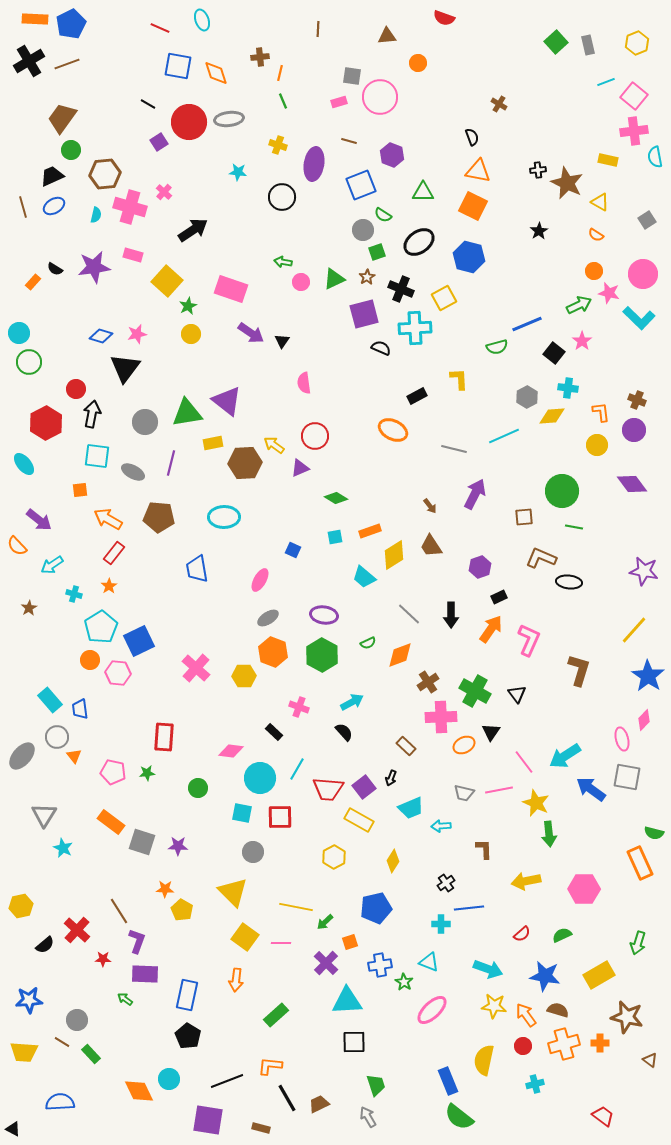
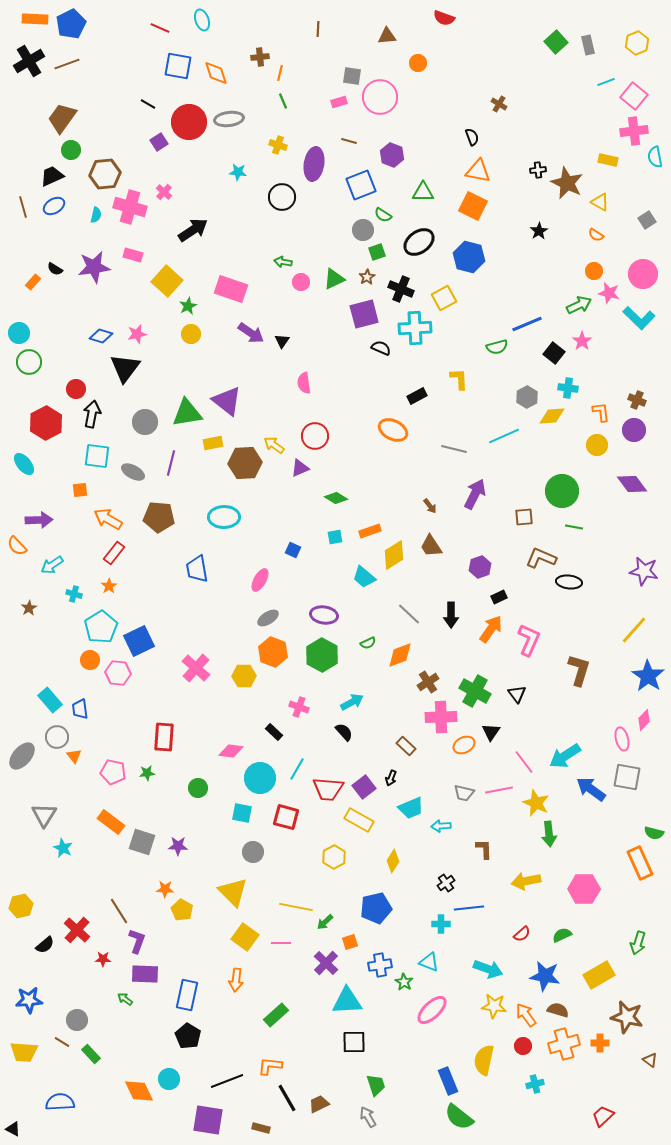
purple arrow at (39, 520): rotated 40 degrees counterclockwise
red square at (280, 817): moved 6 px right; rotated 16 degrees clockwise
red trapezoid at (603, 1116): rotated 80 degrees counterclockwise
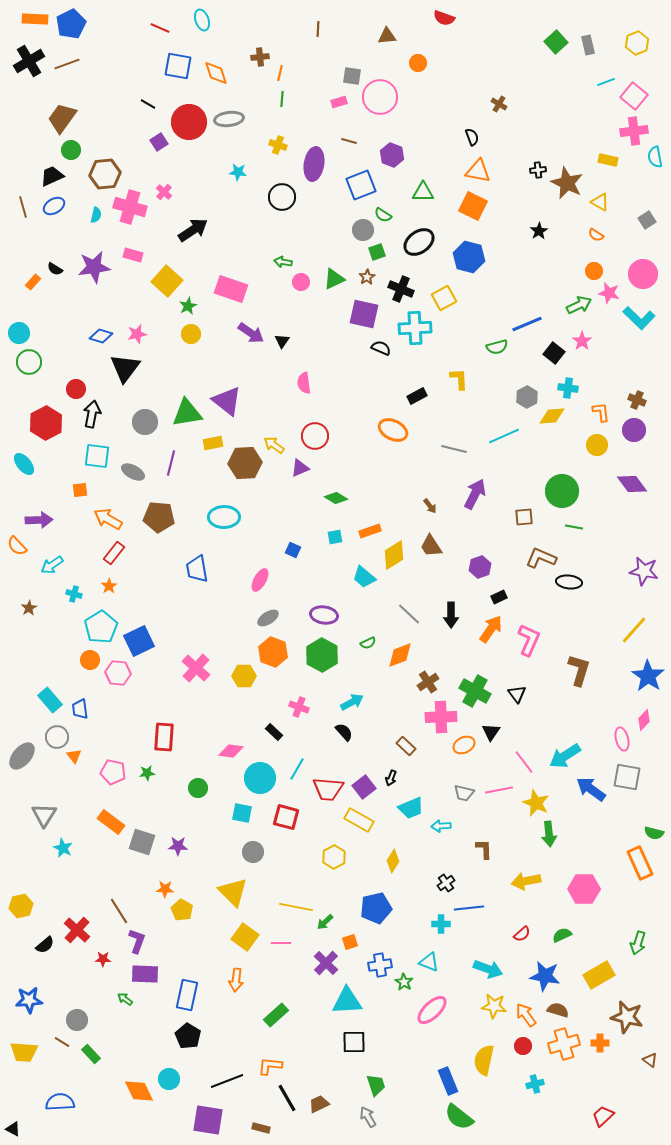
green line at (283, 101): moved 1 px left, 2 px up; rotated 28 degrees clockwise
purple square at (364, 314): rotated 28 degrees clockwise
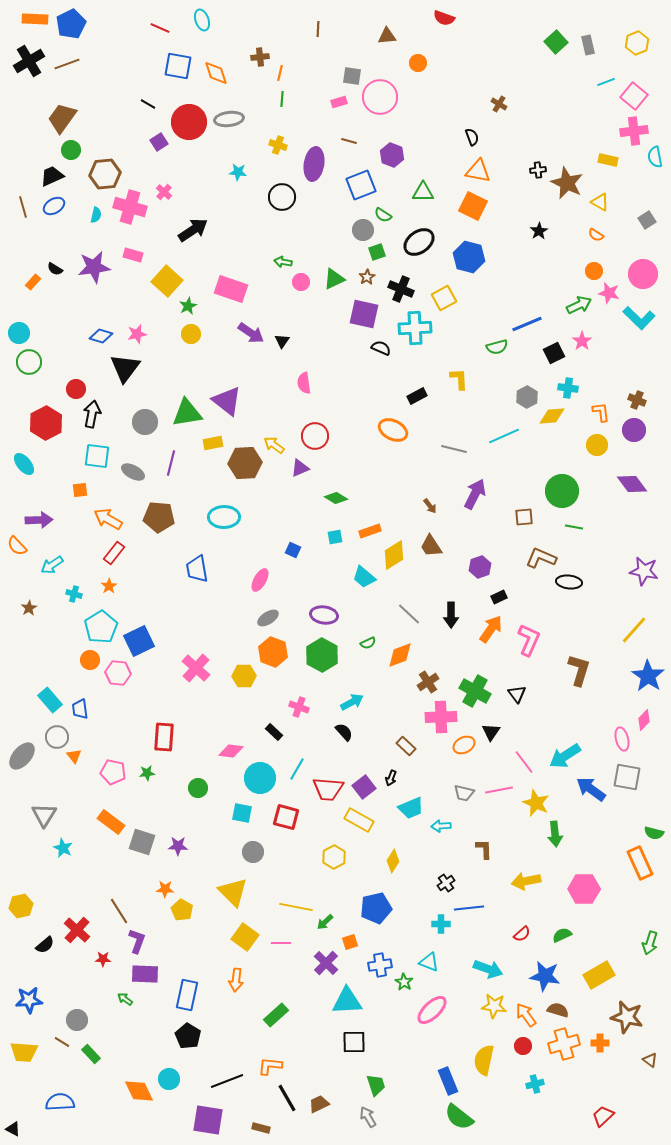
black square at (554, 353): rotated 25 degrees clockwise
green arrow at (549, 834): moved 6 px right
green arrow at (638, 943): moved 12 px right
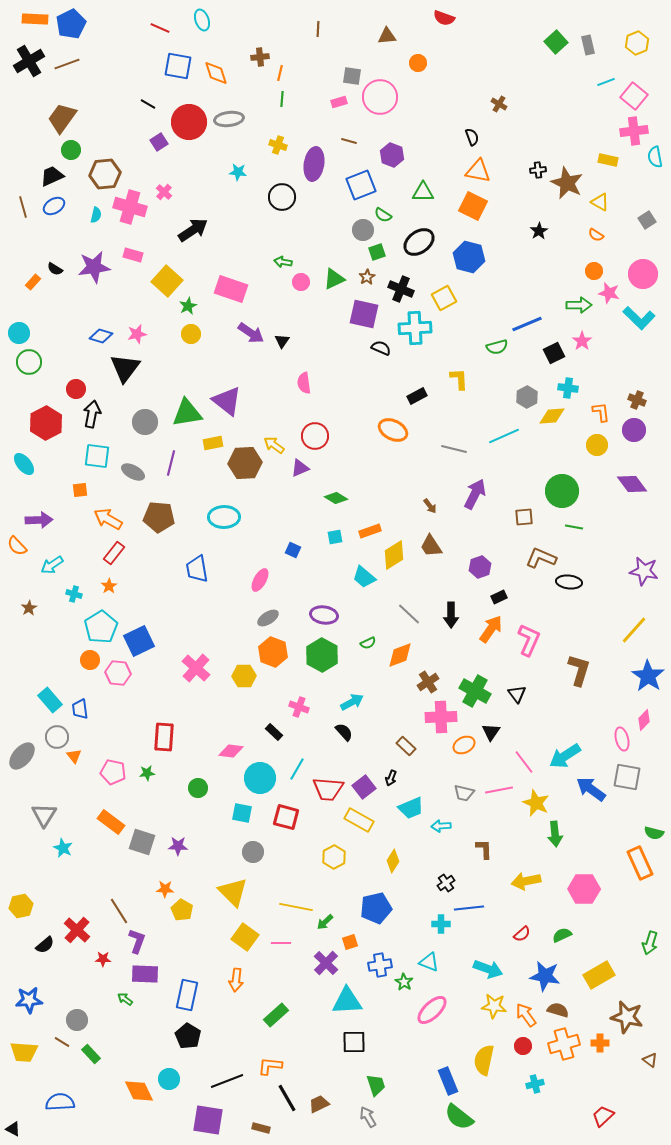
green arrow at (579, 305): rotated 25 degrees clockwise
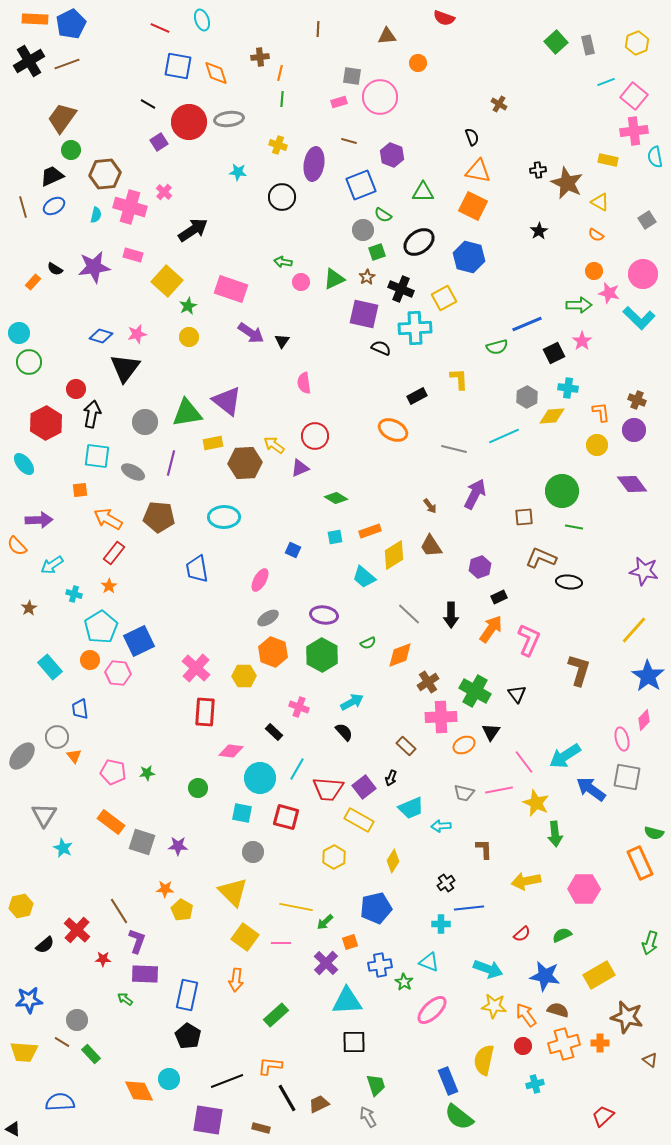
yellow circle at (191, 334): moved 2 px left, 3 px down
cyan rectangle at (50, 700): moved 33 px up
red rectangle at (164, 737): moved 41 px right, 25 px up
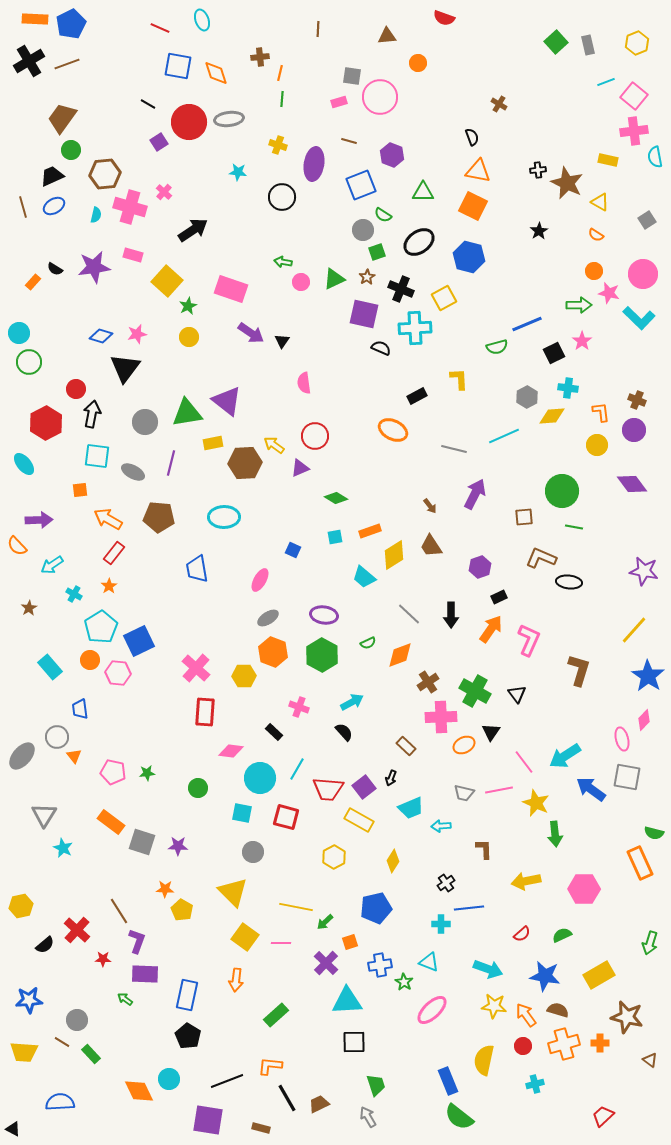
cyan cross at (74, 594): rotated 14 degrees clockwise
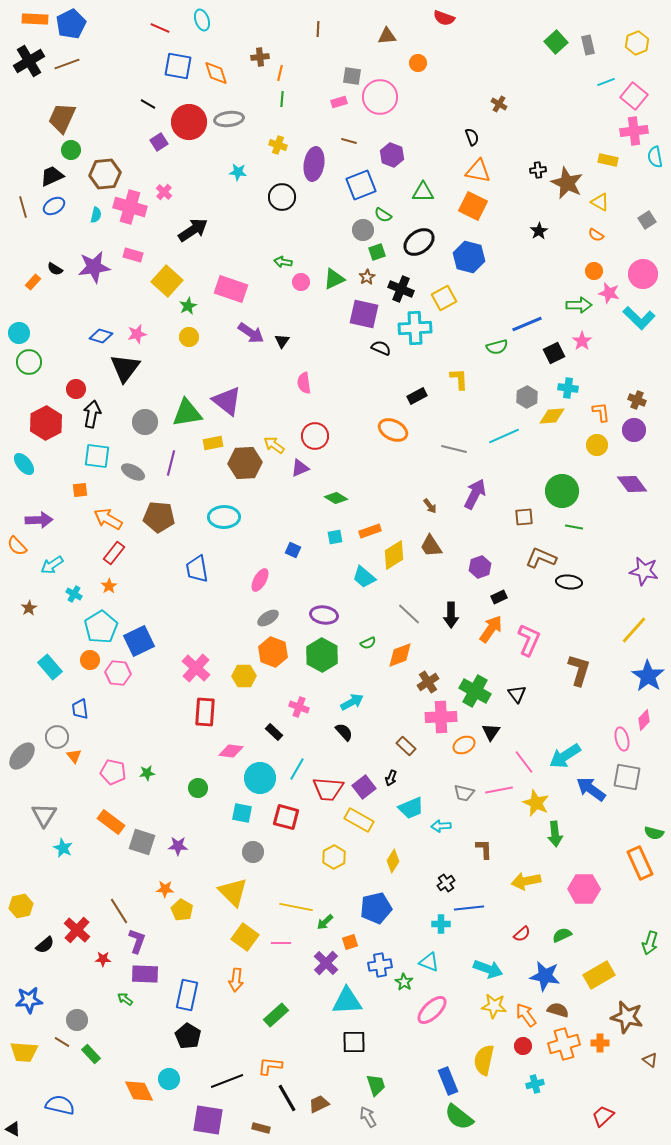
brown trapezoid at (62, 118): rotated 12 degrees counterclockwise
blue semicircle at (60, 1102): moved 3 px down; rotated 16 degrees clockwise
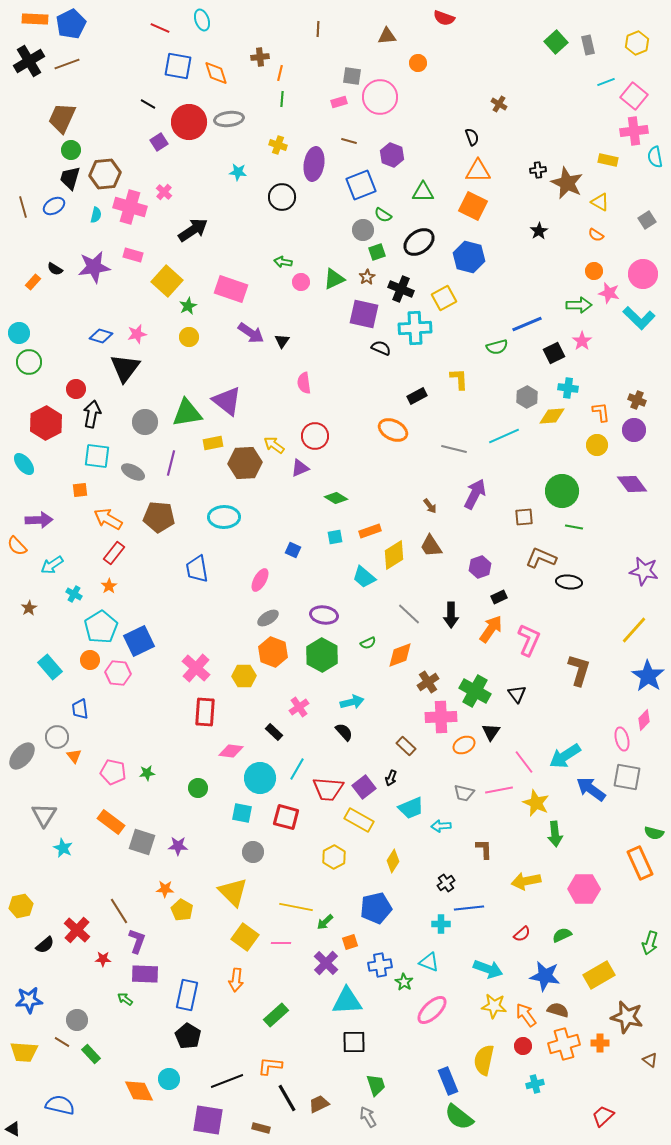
orange triangle at (478, 171): rotated 12 degrees counterclockwise
black trapezoid at (52, 176): moved 18 px right, 2 px down; rotated 50 degrees counterclockwise
cyan arrow at (352, 702): rotated 15 degrees clockwise
pink cross at (299, 707): rotated 36 degrees clockwise
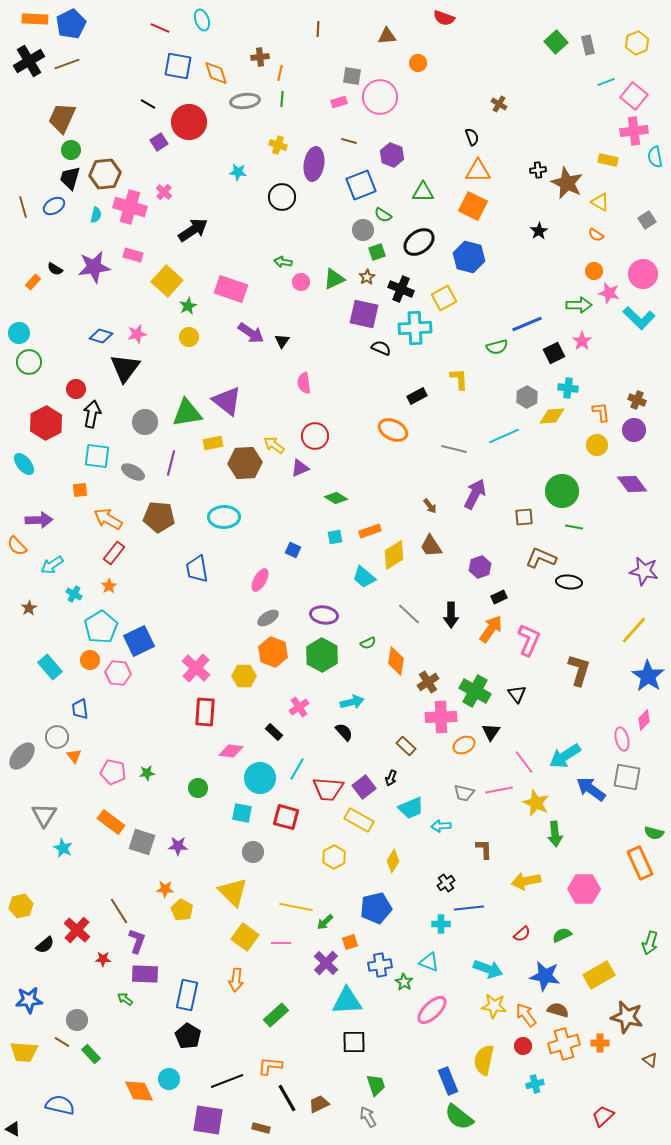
gray ellipse at (229, 119): moved 16 px right, 18 px up
orange diamond at (400, 655): moved 4 px left, 6 px down; rotated 60 degrees counterclockwise
